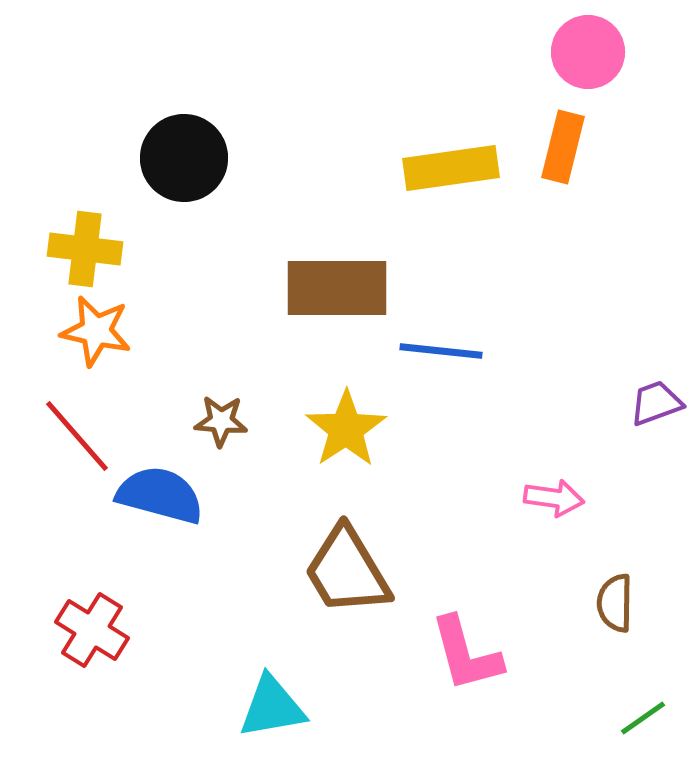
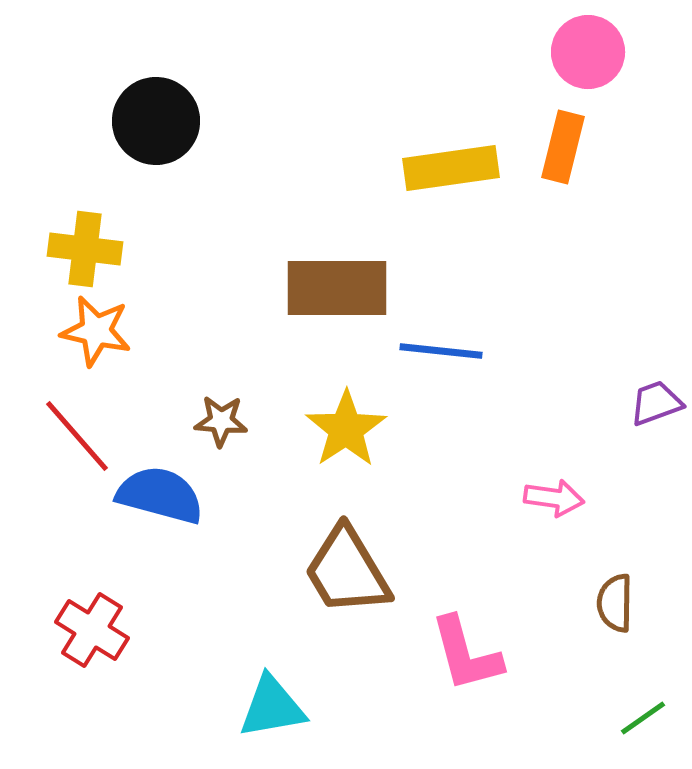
black circle: moved 28 px left, 37 px up
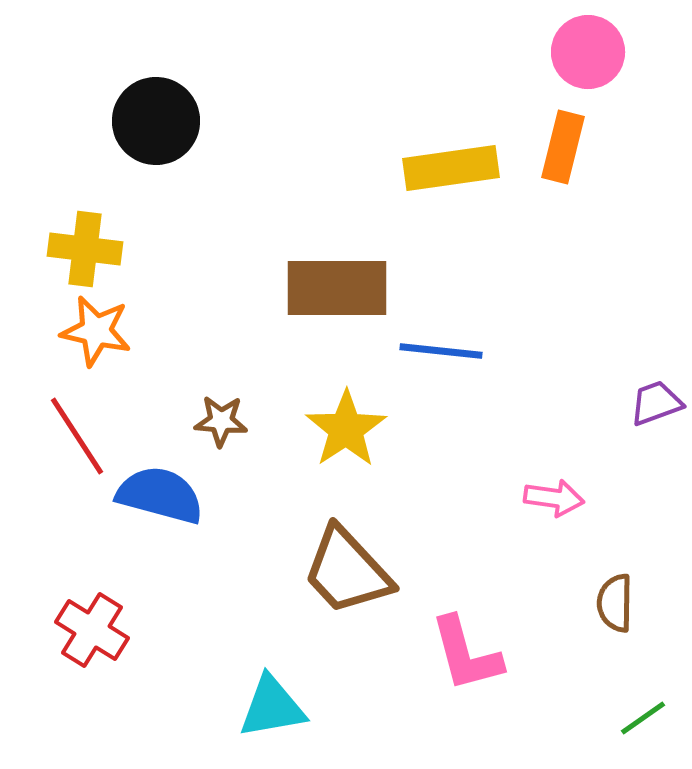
red line: rotated 8 degrees clockwise
brown trapezoid: rotated 12 degrees counterclockwise
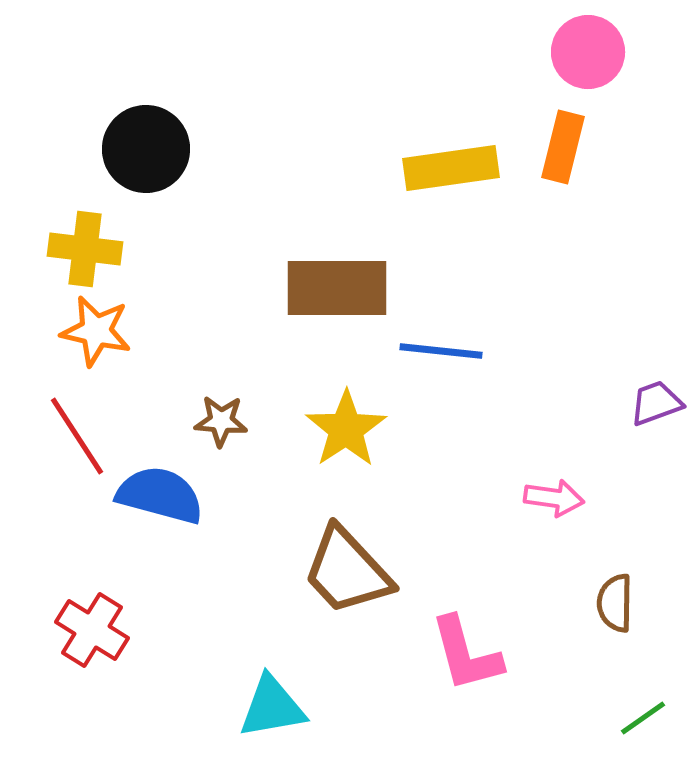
black circle: moved 10 px left, 28 px down
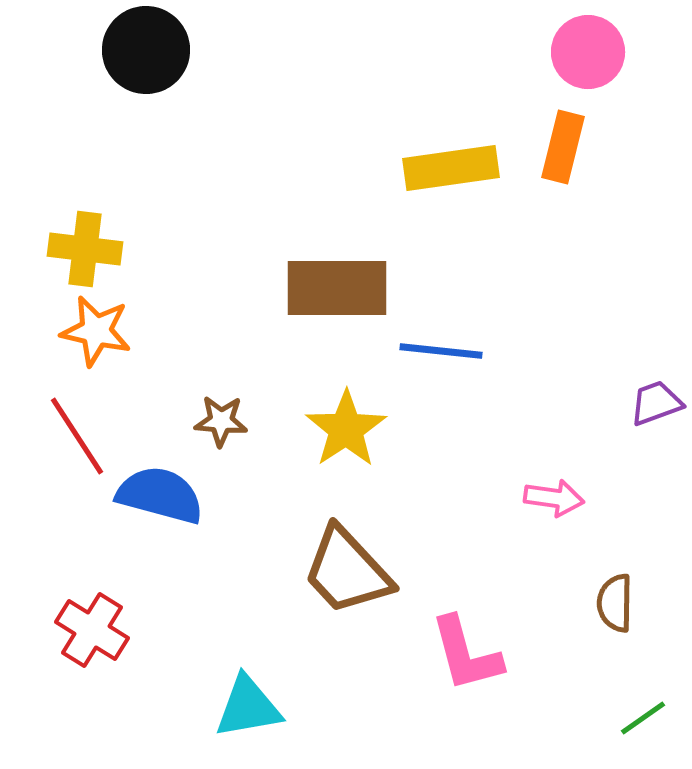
black circle: moved 99 px up
cyan triangle: moved 24 px left
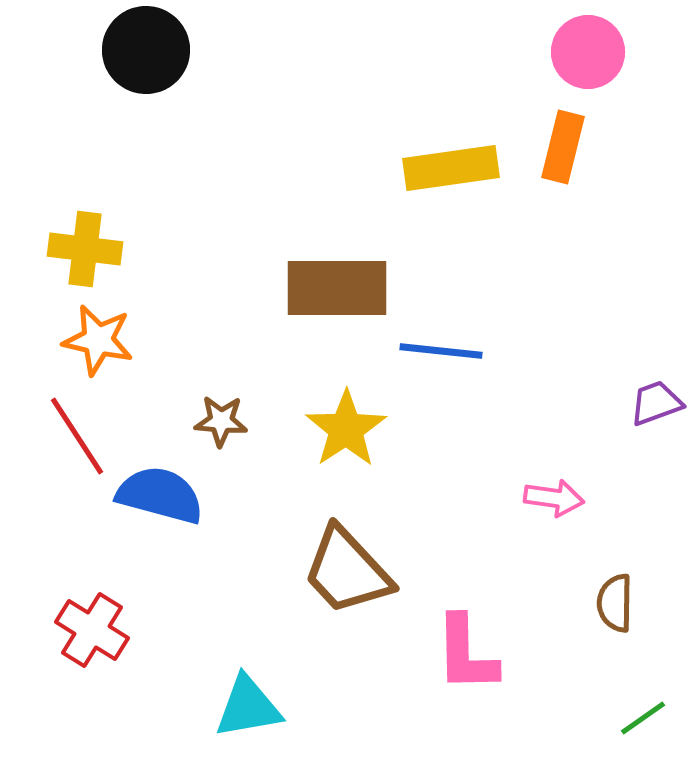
orange star: moved 2 px right, 9 px down
pink L-shape: rotated 14 degrees clockwise
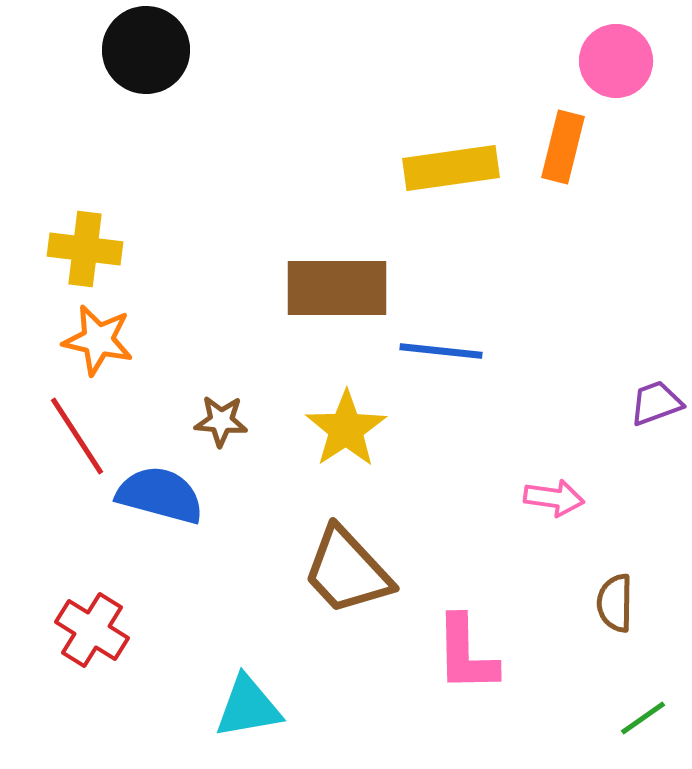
pink circle: moved 28 px right, 9 px down
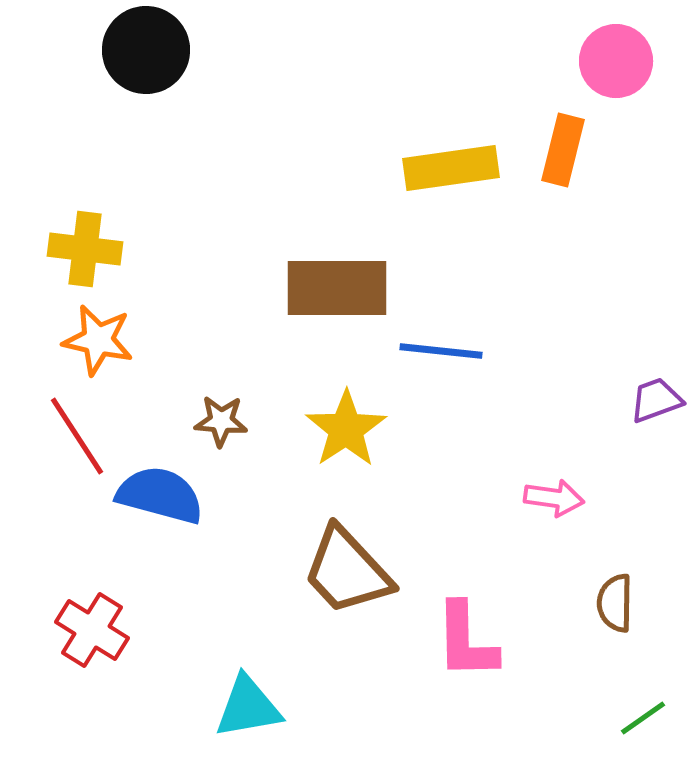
orange rectangle: moved 3 px down
purple trapezoid: moved 3 px up
pink L-shape: moved 13 px up
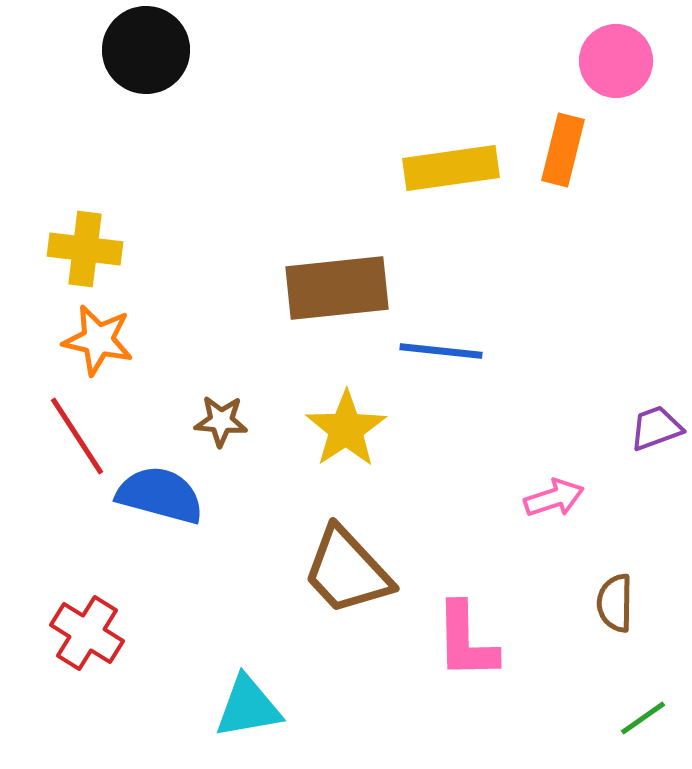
brown rectangle: rotated 6 degrees counterclockwise
purple trapezoid: moved 28 px down
pink arrow: rotated 26 degrees counterclockwise
red cross: moved 5 px left, 3 px down
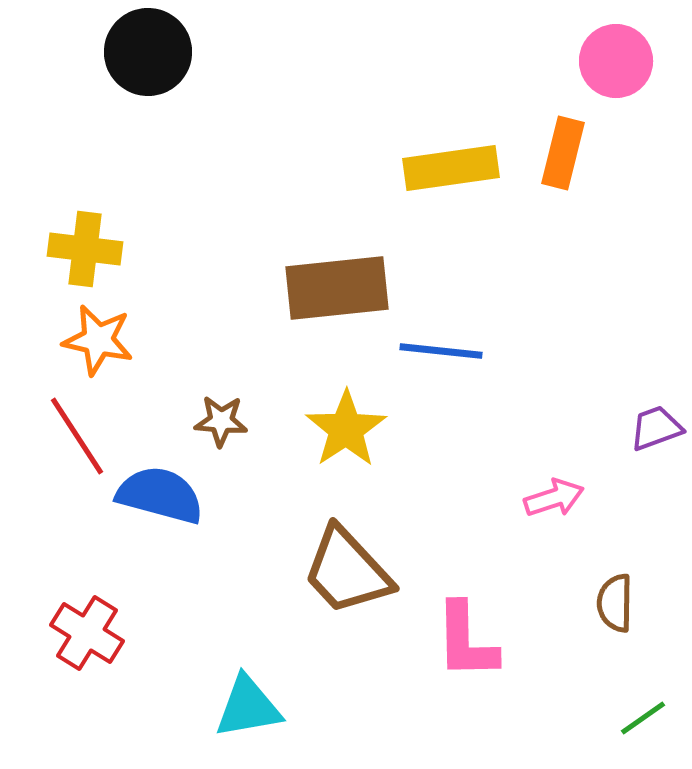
black circle: moved 2 px right, 2 px down
orange rectangle: moved 3 px down
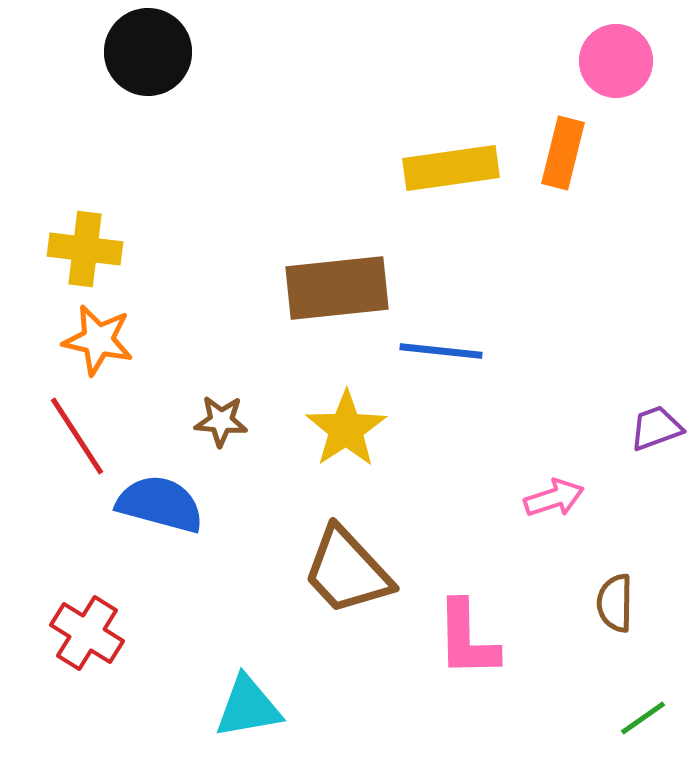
blue semicircle: moved 9 px down
pink L-shape: moved 1 px right, 2 px up
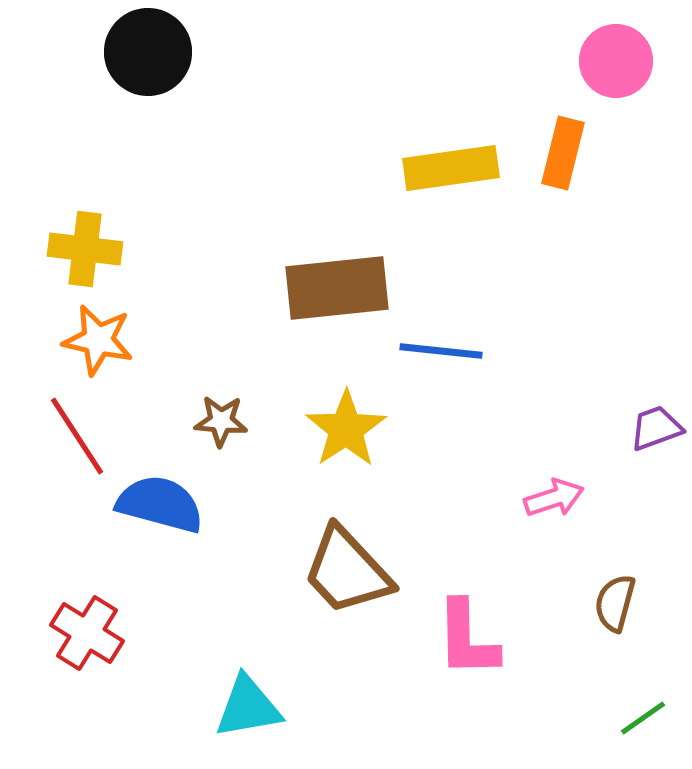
brown semicircle: rotated 14 degrees clockwise
